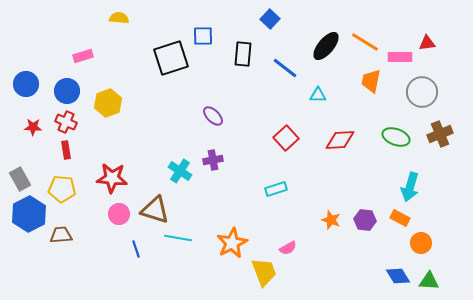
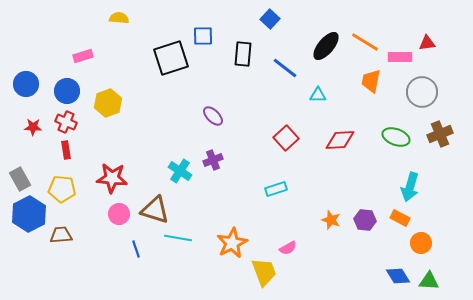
purple cross at (213, 160): rotated 12 degrees counterclockwise
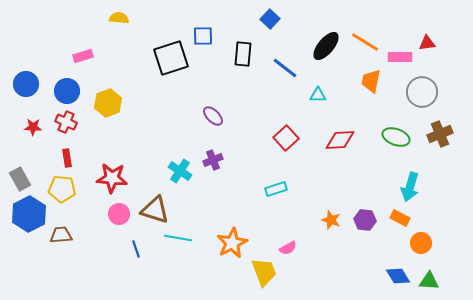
red rectangle at (66, 150): moved 1 px right, 8 px down
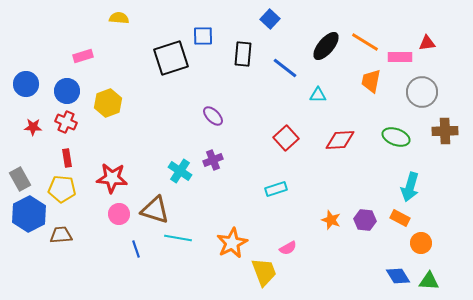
brown cross at (440, 134): moved 5 px right, 3 px up; rotated 20 degrees clockwise
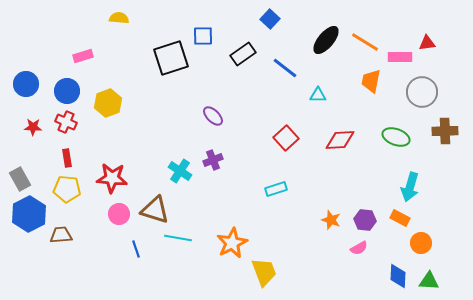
black ellipse at (326, 46): moved 6 px up
black rectangle at (243, 54): rotated 50 degrees clockwise
yellow pentagon at (62, 189): moved 5 px right
pink semicircle at (288, 248): moved 71 px right
blue diamond at (398, 276): rotated 35 degrees clockwise
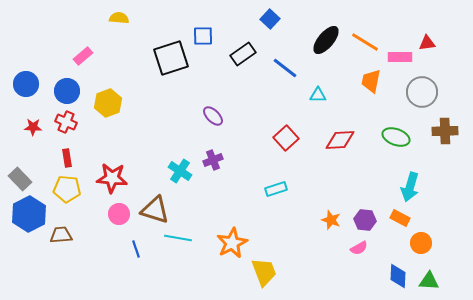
pink rectangle at (83, 56): rotated 24 degrees counterclockwise
gray rectangle at (20, 179): rotated 15 degrees counterclockwise
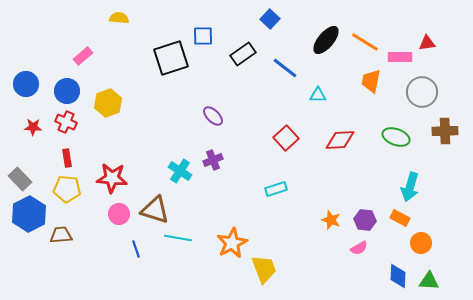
yellow trapezoid at (264, 272): moved 3 px up
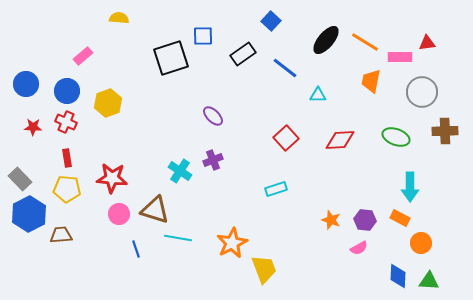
blue square at (270, 19): moved 1 px right, 2 px down
cyan arrow at (410, 187): rotated 16 degrees counterclockwise
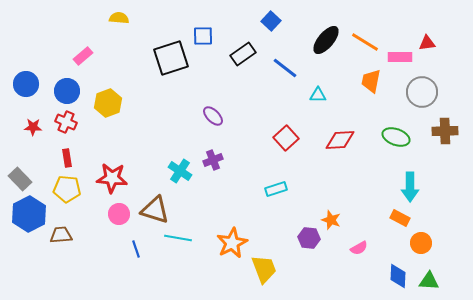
purple hexagon at (365, 220): moved 56 px left, 18 px down
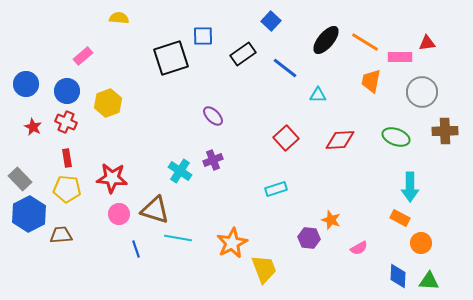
red star at (33, 127): rotated 24 degrees clockwise
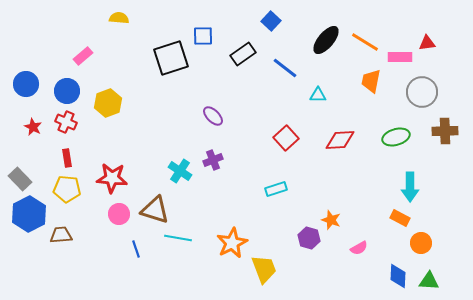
green ellipse at (396, 137): rotated 36 degrees counterclockwise
purple hexagon at (309, 238): rotated 10 degrees clockwise
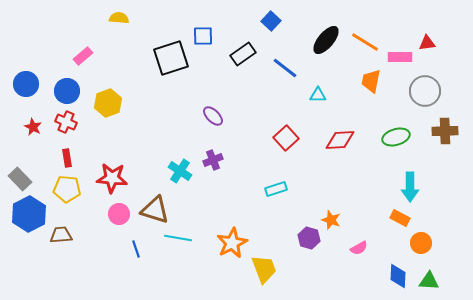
gray circle at (422, 92): moved 3 px right, 1 px up
